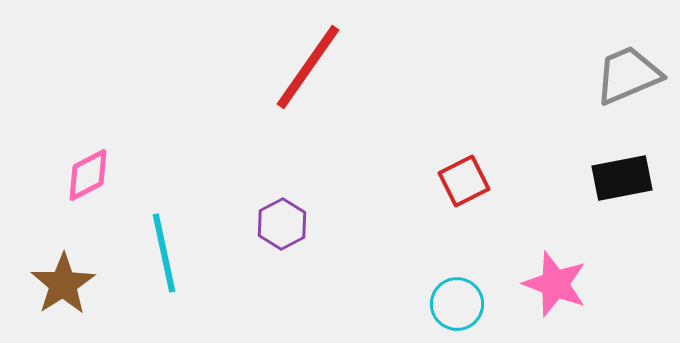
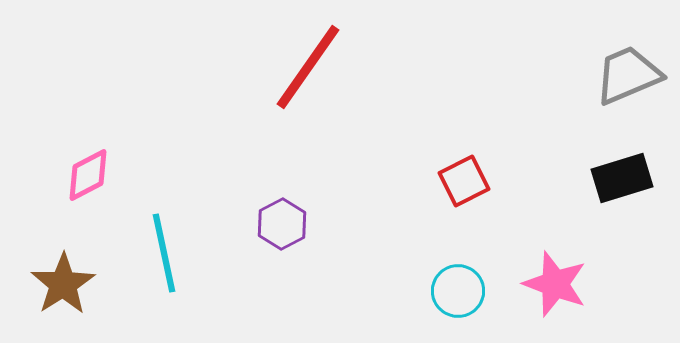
black rectangle: rotated 6 degrees counterclockwise
cyan circle: moved 1 px right, 13 px up
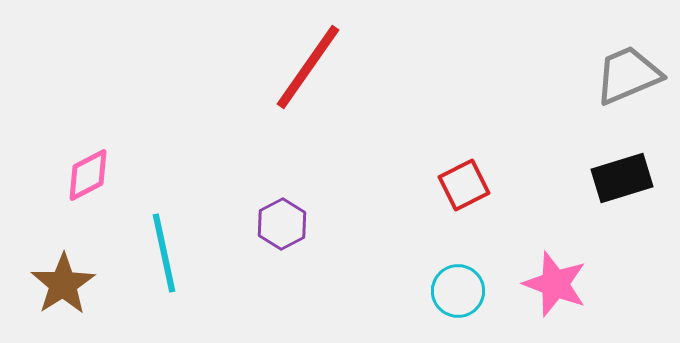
red square: moved 4 px down
